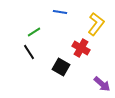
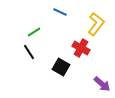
blue line: rotated 16 degrees clockwise
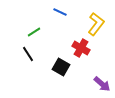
black line: moved 1 px left, 2 px down
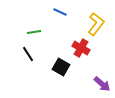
green line: rotated 24 degrees clockwise
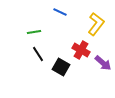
red cross: moved 2 px down
black line: moved 10 px right
purple arrow: moved 1 px right, 21 px up
